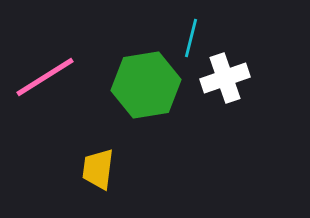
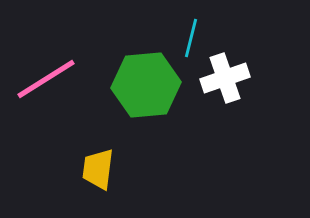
pink line: moved 1 px right, 2 px down
green hexagon: rotated 4 degrees clockwise
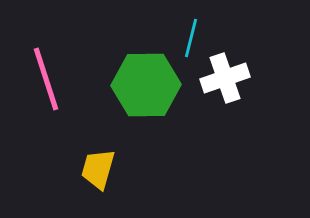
pink line: rotated 76 degrees counterclockwise
green hexagon: rotated 4 degrees clockwise
yellow trapezoid: rotated 9 degrees clockwise
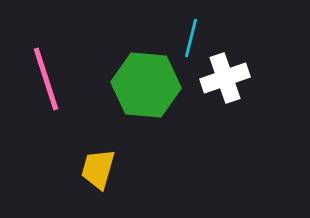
green hexagon: rotated 6 degrees clockwise
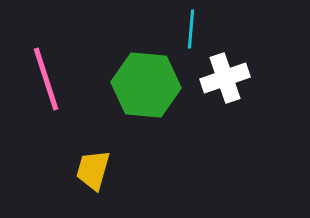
cyan line: moved 9 px up; rotated 9 degrees counterclockwise
yellow trapezoid: moved 5 px left, 1 px down
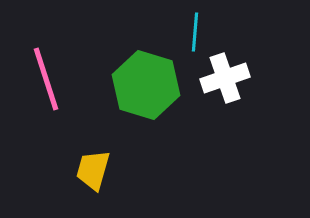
cyan line: moved 4 px right, 3 px down
green hexagon: rotated 12 degrees clockwise
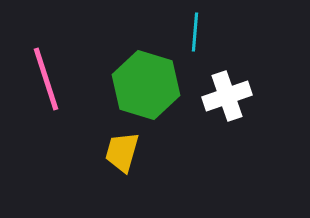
white cross: moved 2 px right, 18 px down
yellow trapezoid: moved 29 px right, 18 px up
